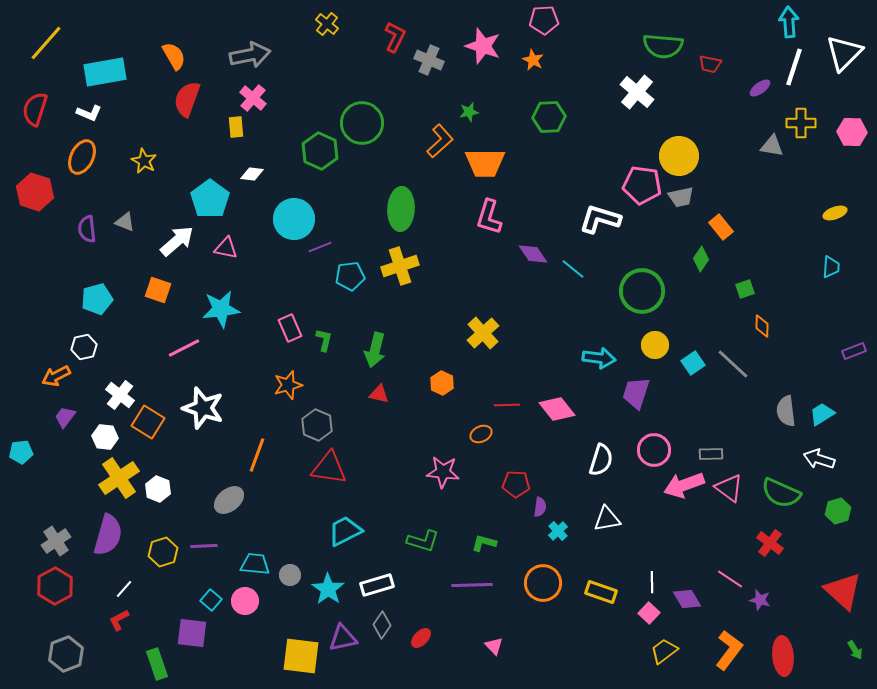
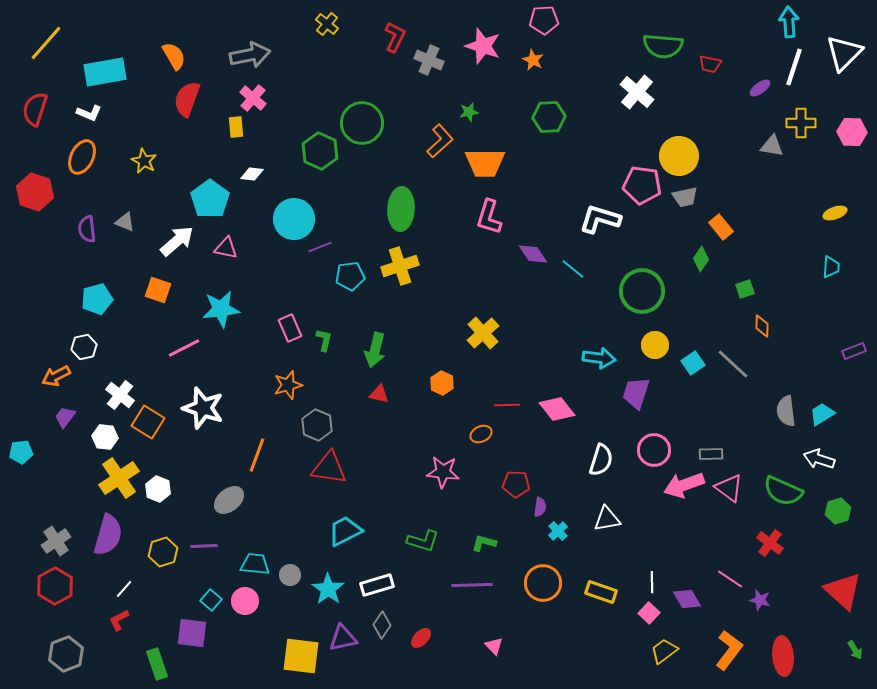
gray trapezoid at (681, 197): moved 4 px right
green semicircle at (781, 493): moved 2 px right, 2 px up
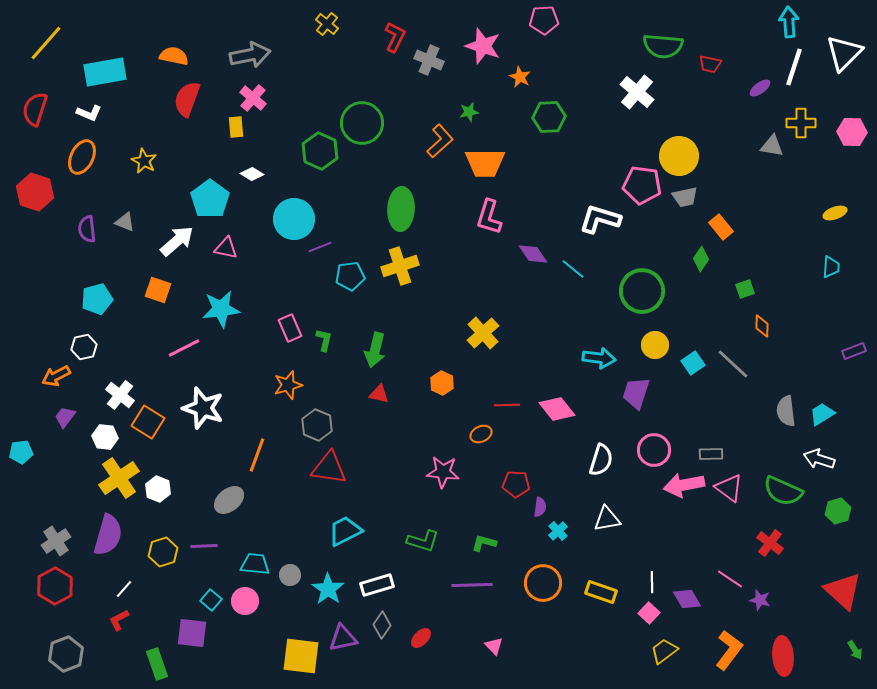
orange semicircle at (174, 56): rotated 48 degrees counterclockwise
orange star at (533, 60): moved 13 px left, 17 px down
white diamond at (252, 174): rotated 25 degrees clockwise
pink arrow at (684, 485): rotated 9 degrees clockwise
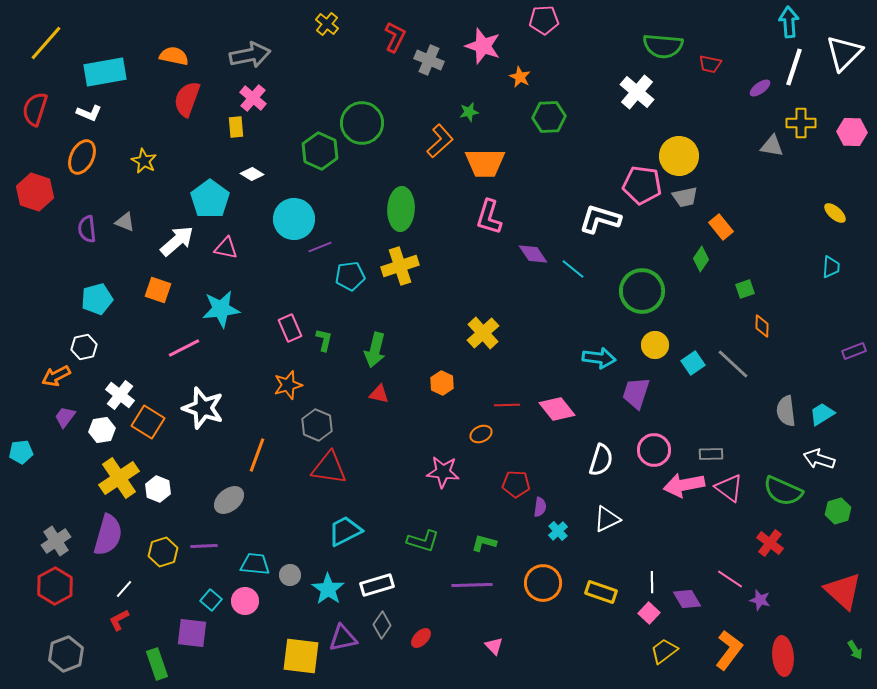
yellow ellipse at (835, 213): rotated 60 degrees clockwise
white hexagon at (105, 437): moved 3 px left, 7 px up; rotated 15 degrees counterclockwise
white triangle at (607, 519): rotated 16 degrees counterclockwise
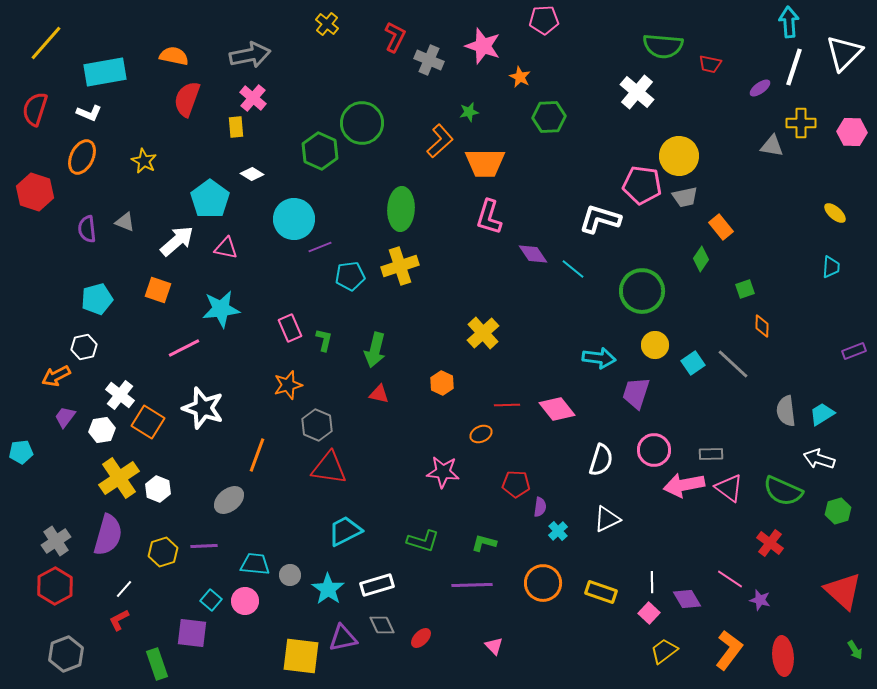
gray diamond at (382, 625): rotated 60 degrees counterclockwise
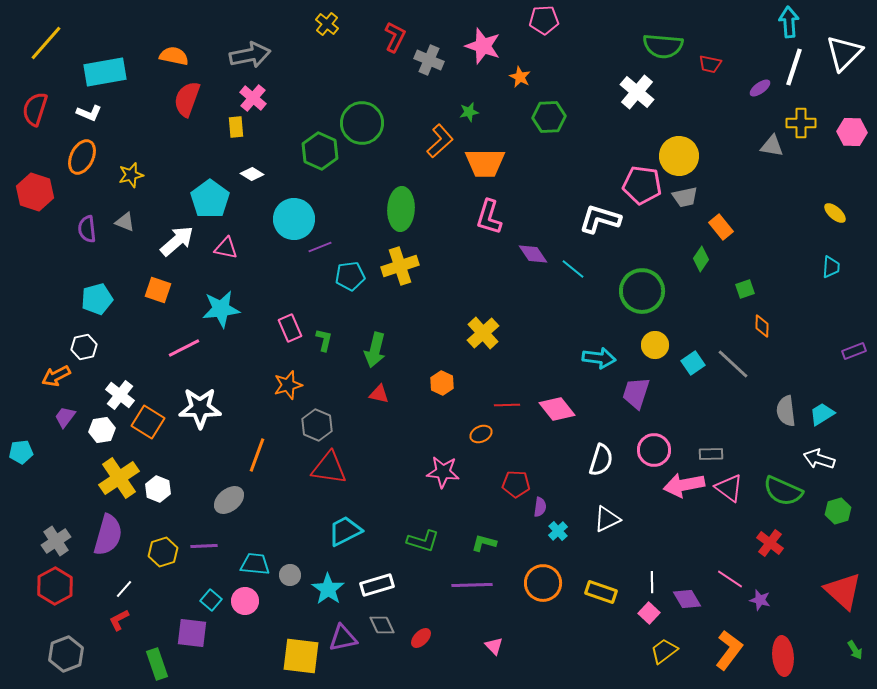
yellow star at (144, 161): moved 13 px left, 14 px down; rotated 30 degrees clockwise
white star at (203, 408): moved 3 px left; rotated 18 degrees counterclockwise
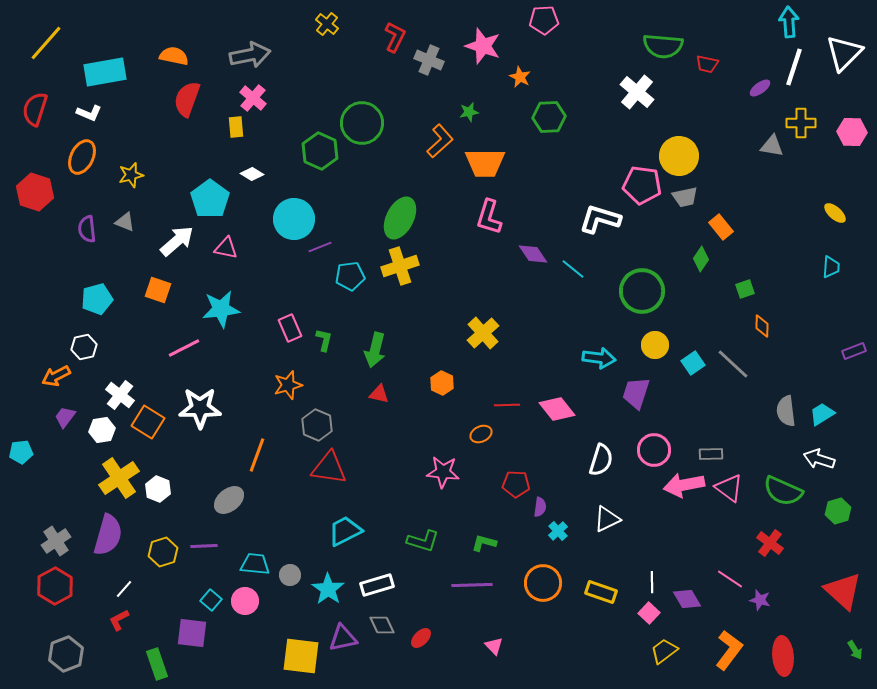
red trapezoid at (710, 64): moved 3 px left
green ellipse at (401, 209): moved 1 px left, 9 px down; rotated 24 degrees clockwise
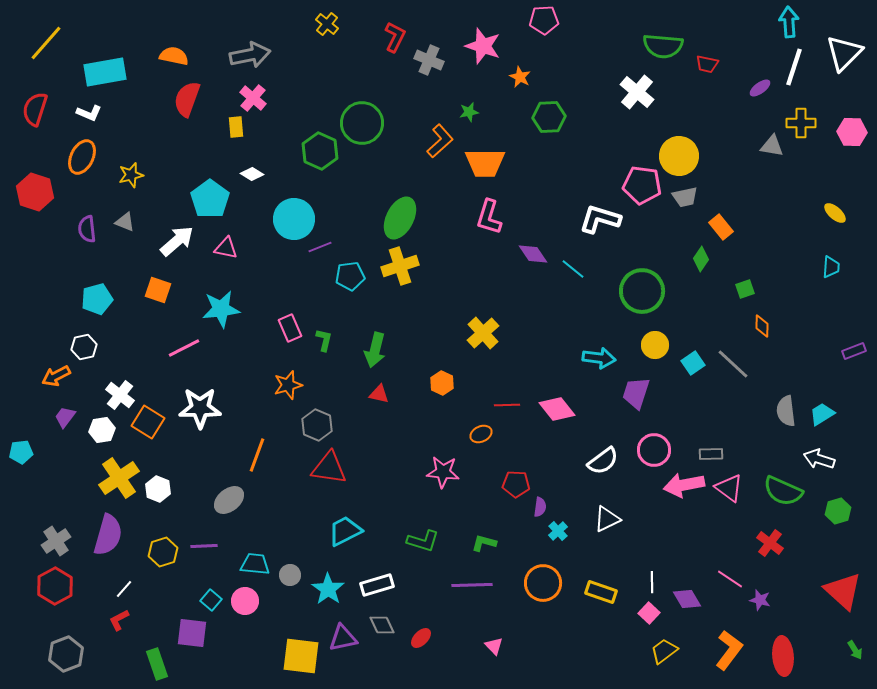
white semicircle at (601, 460): moved 2 px right, 1 px down; rotated 36 degrees clockwise
